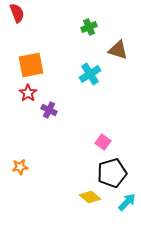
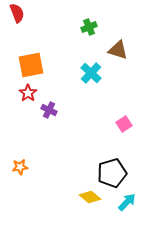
cyan cross: moved 1 px right, 1 px up; rotated 15 degrees counterclockwise
pink square: moved 21 px right, 18 px up; rotated 21 degrees clockwise
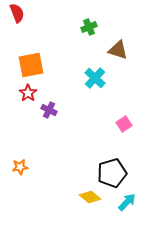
cyan cross: moved 4 px right, 5 px down
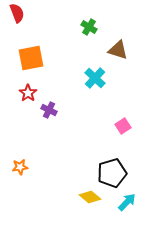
green cross: rotated 35 degrees counterclockwise
orange square: moved 7 px up
pink square: moved 1 px left, 2 px down
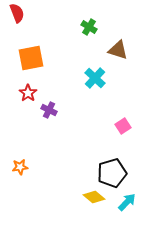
yellow diamond: moved 4 px right
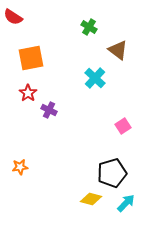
red semicircle: moved 4 px left, 4 px down; rotated 144 degrees clockwise
brown triangle: rotated 20 degrees clockwise
yellow diamond: moved 3 px left, 2 px down; rotated 25 degrees counterclockwise
cyan arrow: moved 1 px left, 1 px down
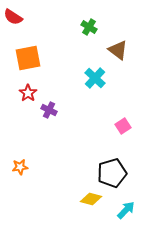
orange square: moved 3 px left
cyan arrow: moved 7 px down
